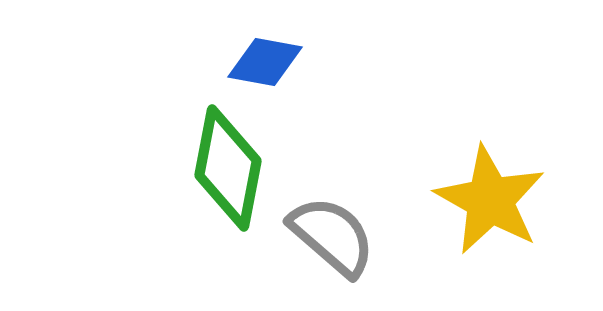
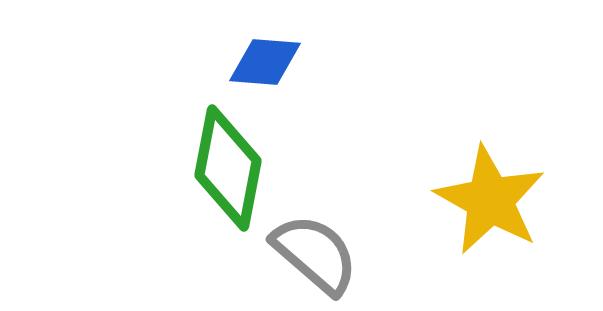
blue diamond: rotated 6 degrees counterclockwise
gray semicircle: moved 17 px left, 18 px down
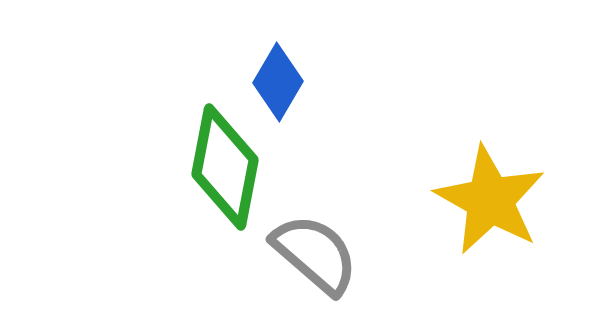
blue diamond: moved 13 px right, 20 px down; rotated 64 degrees counterclockwise
green diamond: moved 3 px left, 1 px up
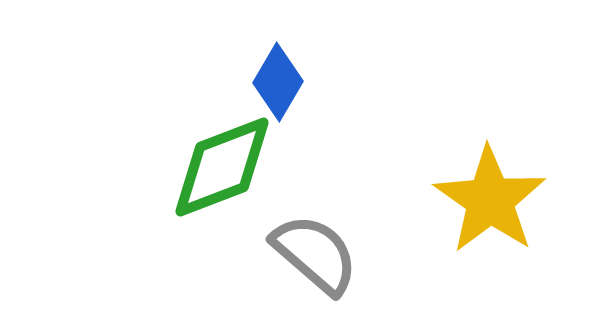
green diamond: moved 3 px left; rotated 58 degrees clockwise
yellow star: rotated 6 degrees clockwise
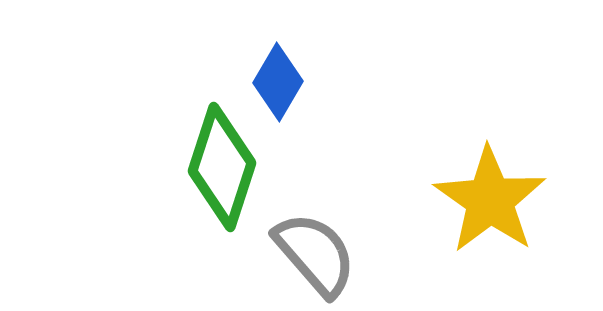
green diamond: rotated 51 degrees counterclockwise
gray semicircle: rotated 8 degrees clockwise
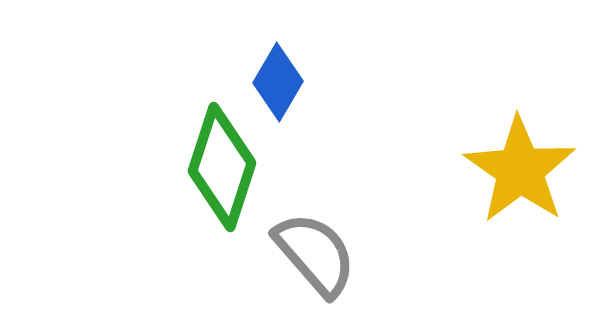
yellow star: moved 30 px right, 30 px up
